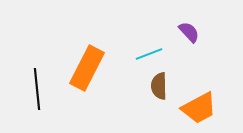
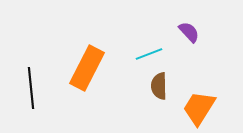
black line: moved 6 px left, 1 px up
orange trapezoid: rotated 150 degrees clockwise
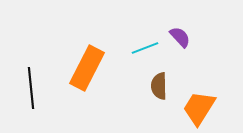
purple semicircle: moved 9 px left, 5 px down
cyan line: moved 4 px left, 6 px up
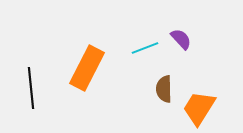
purple semicircle: moved 1 px right, 2 px down
brown semicircle: moved 5 px right, 3 px down
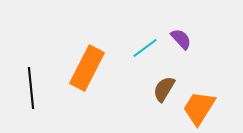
cyan line: rotated 16 degrees counterclockwise
brown semicircle: rotated 32 degrees clockwise
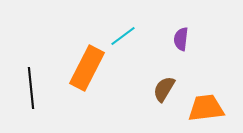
purple semicircle: rotated 130 degrees counterclockwise
cyan line: moved 22 px left, 12 px up
orange trapezoid: moved 7 px right; rotated 51 degrees clockwise
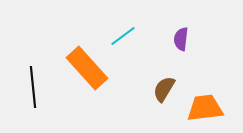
orange rectangle: rotated 69 degrees counterclockwise
black line: moved 2 px right, 1 px up
orange trapezoid: moved 1 px left
